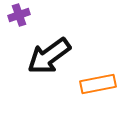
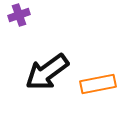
black arrow: moved 2 px left, 16 px down
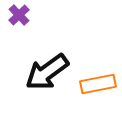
purple cross: rotated 25 degrees counterclockwise
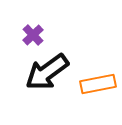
purple cross: moved 14 px right, 20 px down
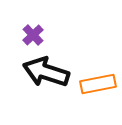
black arrow: moved 1 px left; rotated 54 degrees clockwise
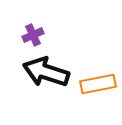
purple cross: rotated 20 degrees clockwise
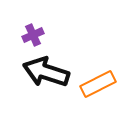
orange rectangle: rotated 16 degrees counterclockwise
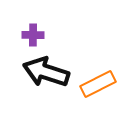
purple cross: rotated 25 degrees clockwise
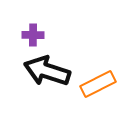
black arrow: moved 1 px right, 1 px up
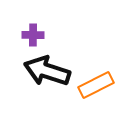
orange rectangle: moved 2 px left, 1 px down
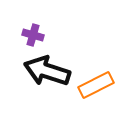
purple cross: rotated 15 degrees clockwise
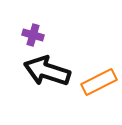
orange rectangle: moved 3 px right, 3 px up
